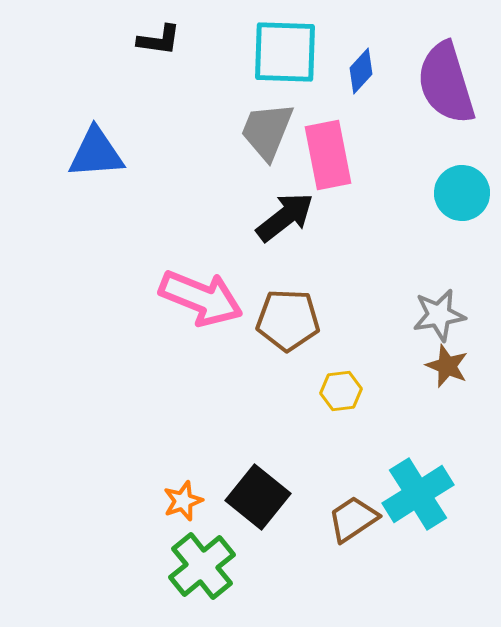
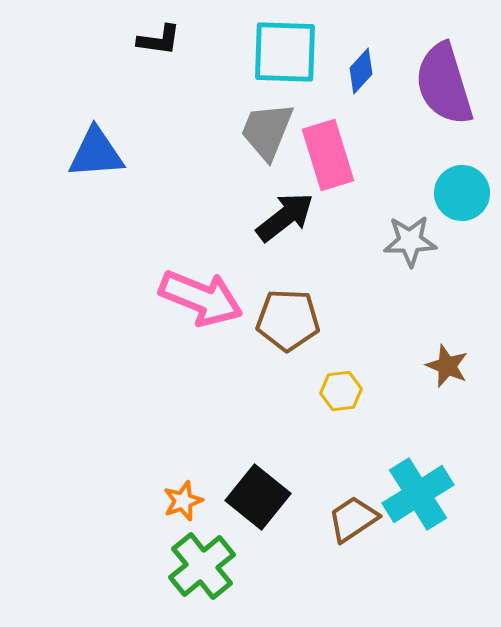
purple semicircle: moved 2 px left, 1 px down
pink rectangle: rotated 6 degrees counterclockwise
gray star: moved 29 px left, 74 px up; rotated 8 degrees clockwise
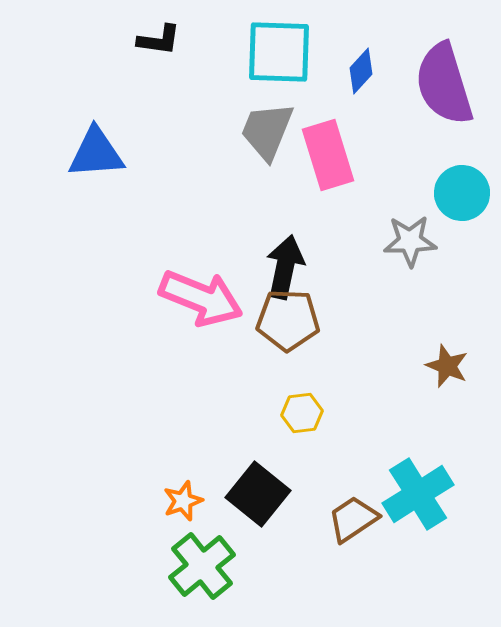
cyan square: moved 6 px left
black arrow: moved 50 px down; rotated 40 degrees counterclockwise
yellow hexagon: moved 39 px left, 22 px down
black square: moved 3 px up
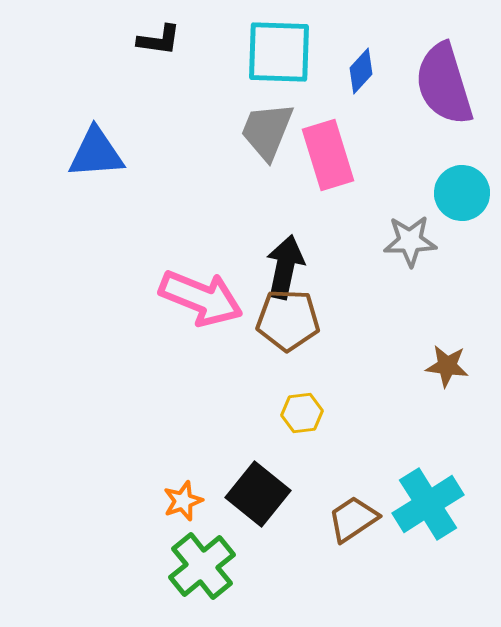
brown star: rotated 15 degrees counterclockwise
cyan cross: moved 10 px right, 10 px down
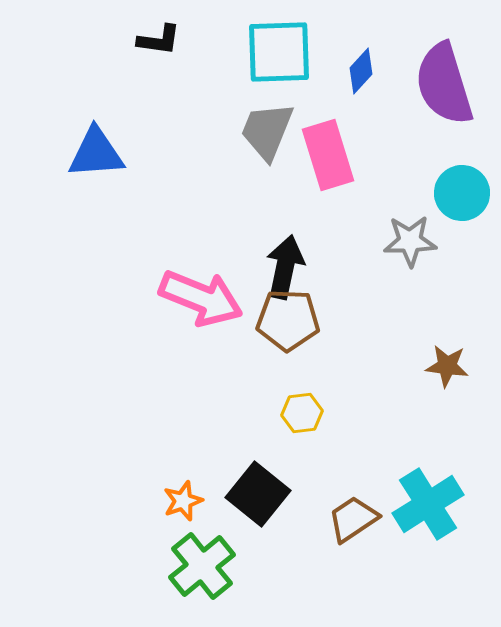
cyan square: rotated 4 degrees counterclockwise
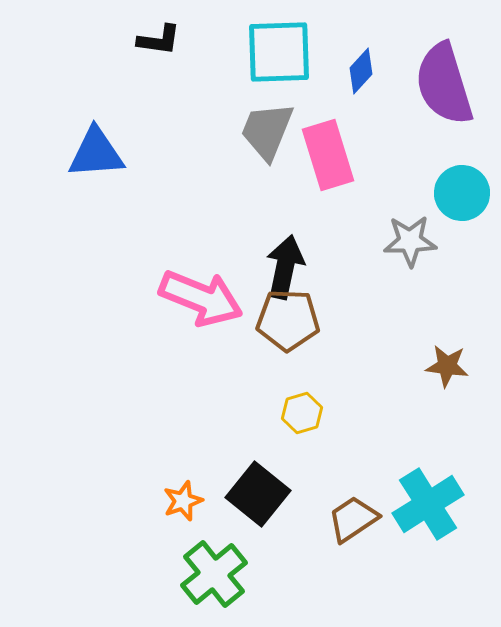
yellow hexagon: rotated 9 degrees counterclockwise
green cross: moved 12 px right, 8 px down
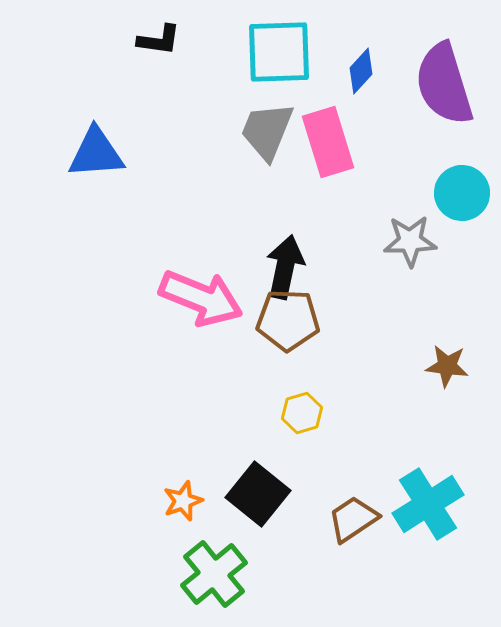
pink rectangle: moved 13 px up
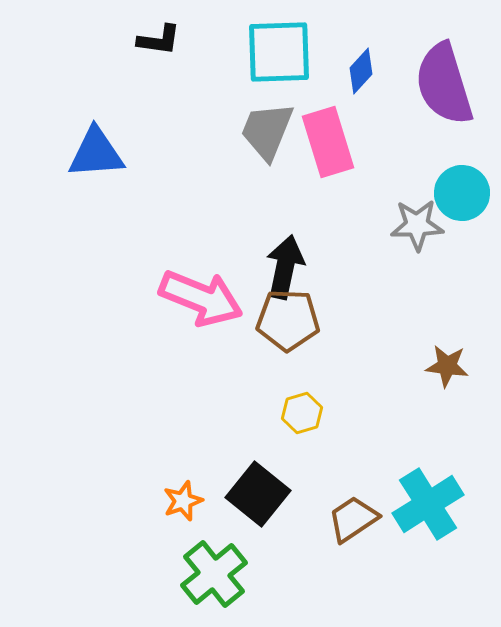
gray star: moved 7 px right, 16 px up
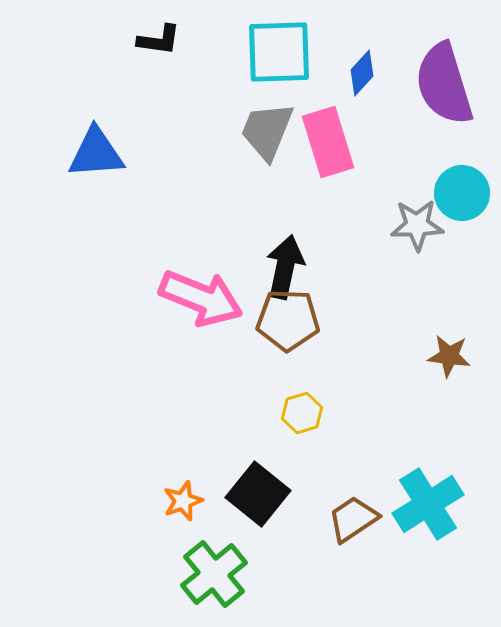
blue diamond: moved 1 px right, 2 px down
brown star: moved 2 px right, 10 px up
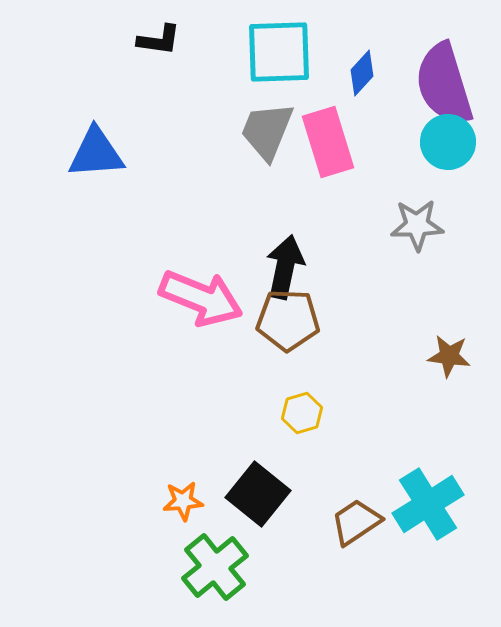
cyan circle: moved 14 px left, 51 px up
orange star: rotated 15 degrees clockwise
brown trapezoid: moved 3 px right, 3 px down
green cross: moved 1 px right, 7 px up
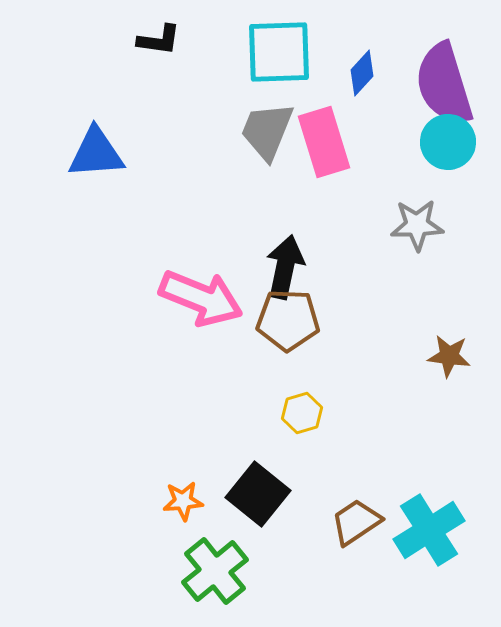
pink rectangle: moved 4 px left
cyan cross: moved 1 px right, 26 px down
green cross: moved 4 px down
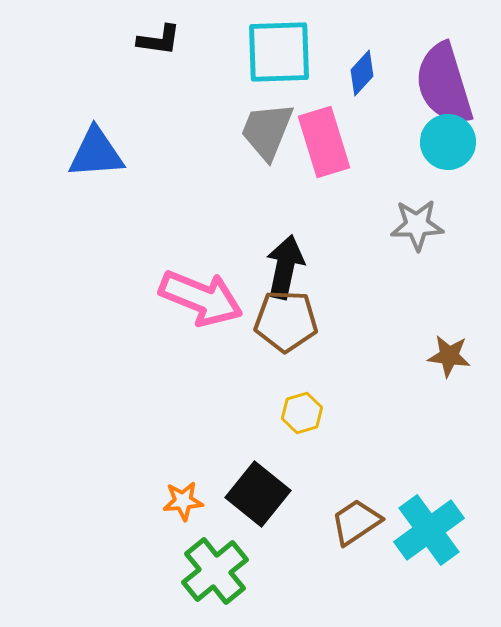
brown pentagon: moved 2 px left, 1 px down
cyan cross: rotated 4 degrees counterclockwise
